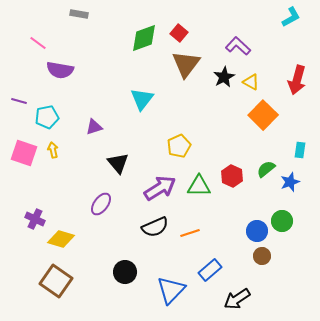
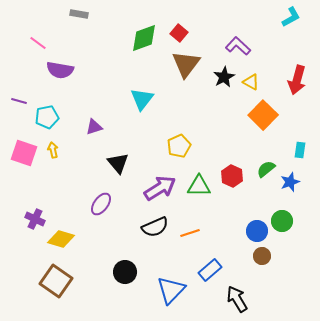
black arrow: rotated 92 degrees clockwise
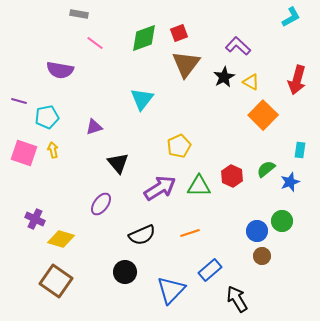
red square: rotated 30 degrees clockwise
pink line: moved 57 px right
black semicircle: moved 13 px left, 8 px down
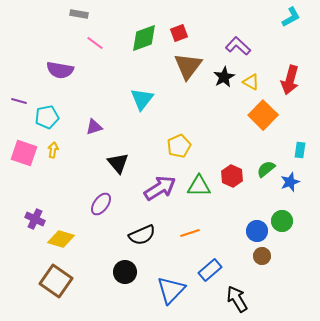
brown triangle: moved 2 px right, 2 px down
red arrow: moved 7 px left
yellow arrow: rotated 21 degrees clockwise
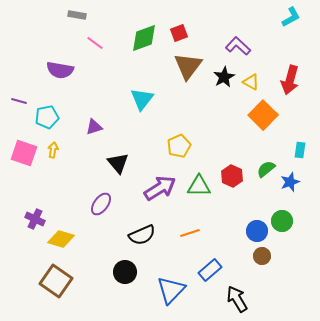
gray rectangle: moved 2 px left, 1 px down
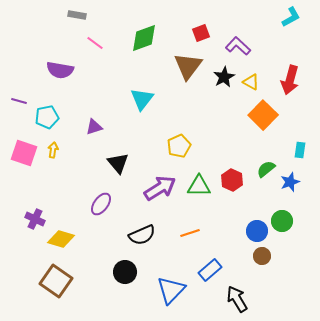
red square: moved 22 px right
red hexagon: moved 4 px down
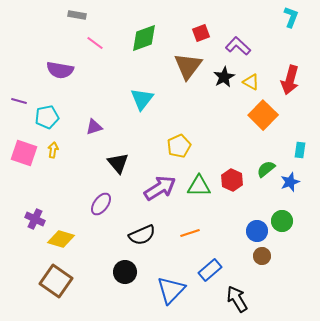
cyan L-shape: rotated 40 degrees counterclockwise
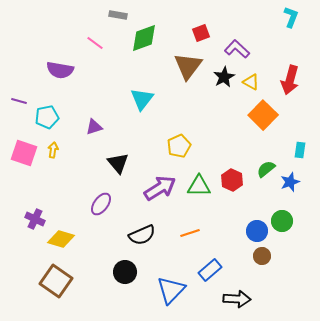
gray rectangle: moved 41 px right
purple L-shape: moved 1 px left, 3 px down
black arrow: rotated 124 degrees clockwise
